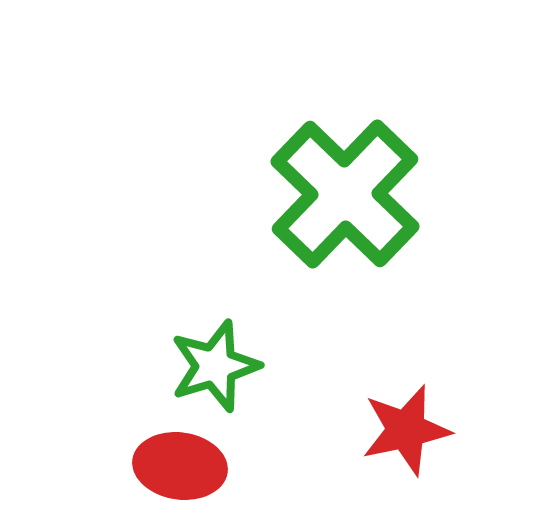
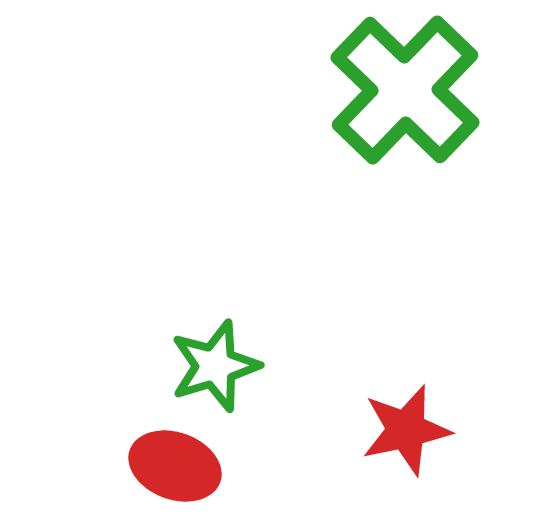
green cross: moved 60 px right, 104 px up
red ellipse: moved 5 px left; rotated 12 degrees clockwise
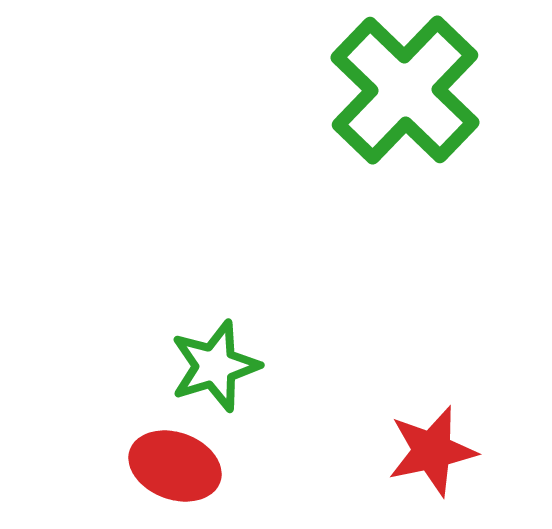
red star: moved 26 px right, 21 px down
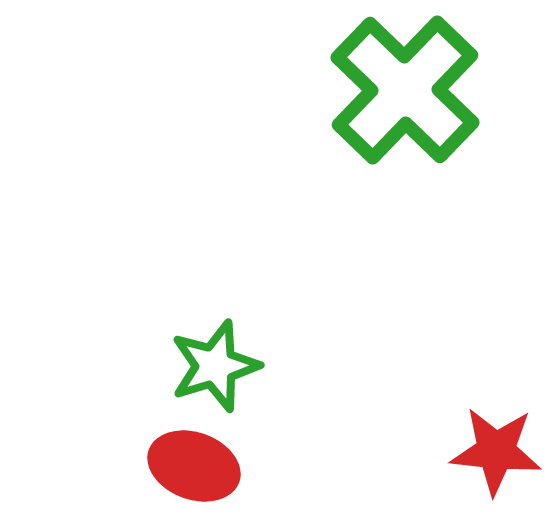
red star: moved 64 px right; rotated 18 degrees clockwise
red ellipse: moved 19 px right
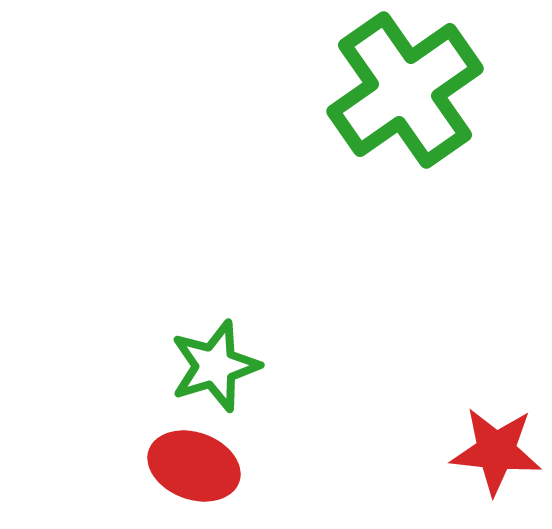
green cross: rotated 11 degrees clockwise
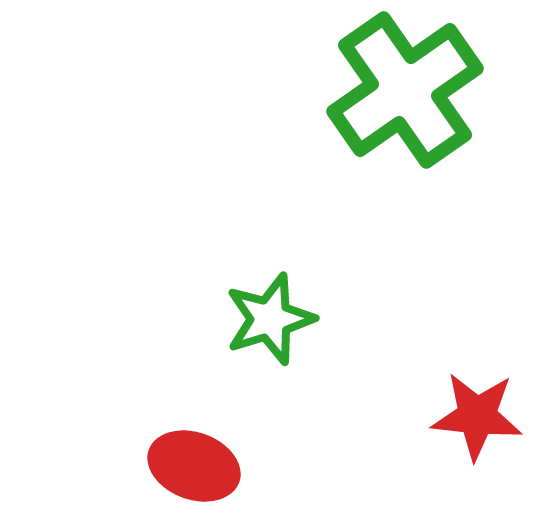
green star: moved 55 px right, 47 px up
red star: moved 19 px left, 35 px up
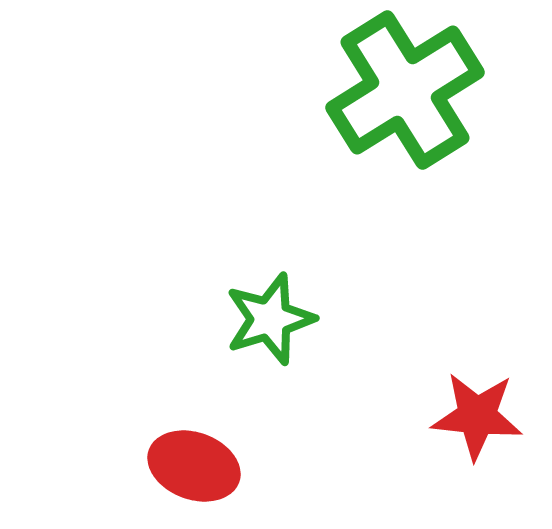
green cross: rotated 3 degrees clockwise
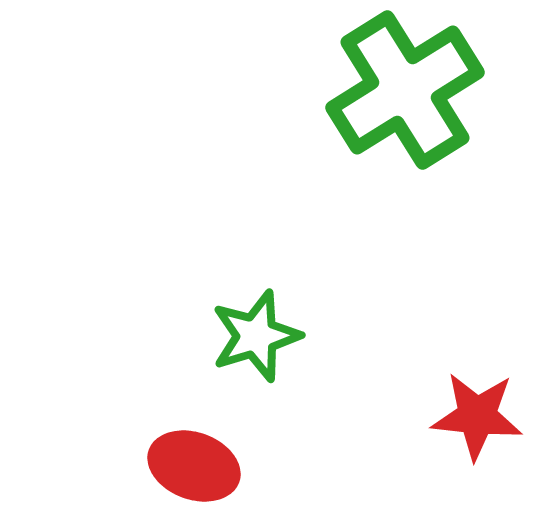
green star: moved 14 px left, 17 px down
